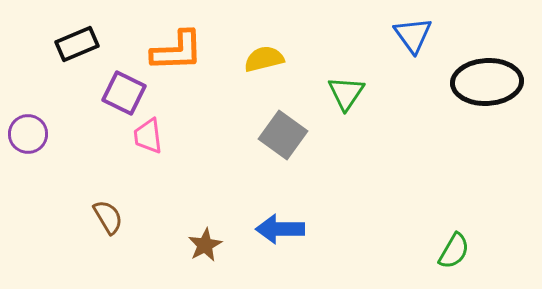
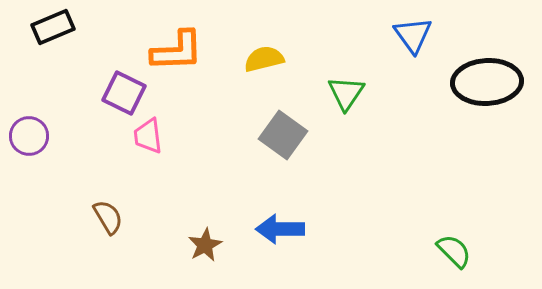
black rectangle: moved 24 px left, 17 px up
purple circle: moved 1 px right, 2 px down
green semicircle: rotated 75 degrees counterclockwise
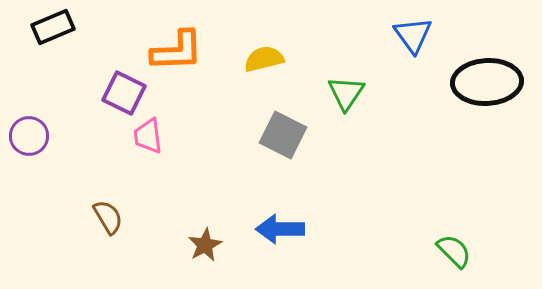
gray square: rotated 9 degrees counterclockwise
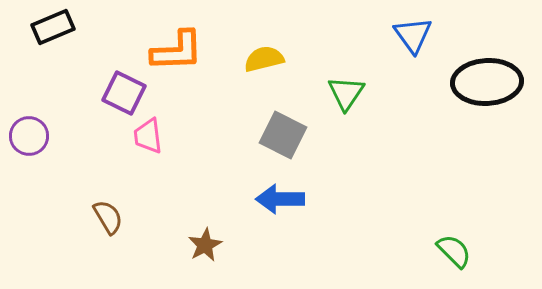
blue arrow: moved 30 px up
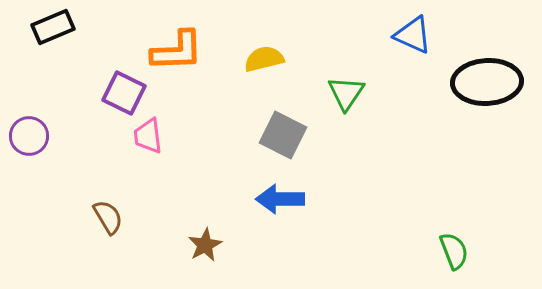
blue triangle: rotated 30 degrees counterclockwise
green semicircle: rotated 24 degrees clockwise
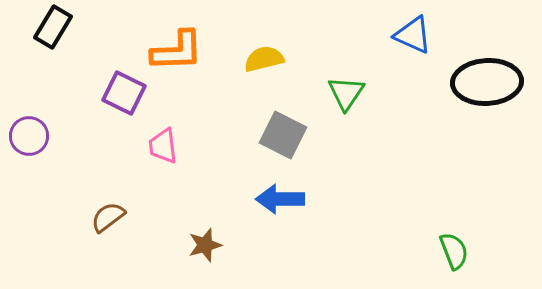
black rectangle: rotated 36 degrees counterclockwise
pink trapezoid: moved 15 px right, 10 px down
brown semicircle: rotated 96 degrees counterclockwise
brown star: rotated 12 degrees clockwise
